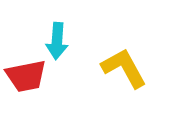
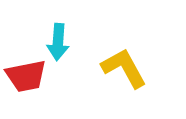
cyan arrow: moved 1 px right, 1 px down
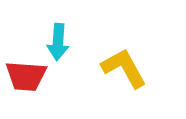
red trapezoid: rotated 15 degrees clockwise
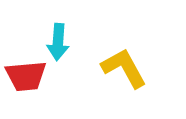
red trapezoid: rotated 9 degrees counterclockwise
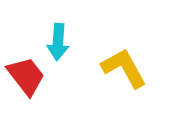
red trapezoid: rotated 123 degrees counterclockwise
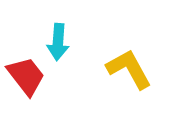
yellow L-shape: moved 5 px right, 1 px down
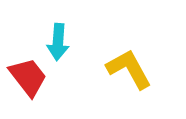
red trapezoid: moved 2 px right, 1 px down
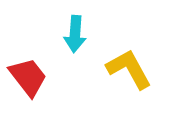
cyan arrow: moved 17 px right, 8 px up
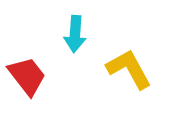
red trapezoid: moved 1 px left, 1 px up
